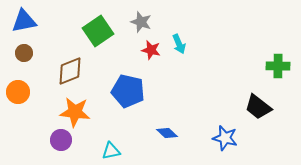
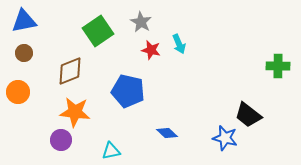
gray star: rotated 10 degrees clockwise
black trapezoid: moved 10 px left, 8 px down
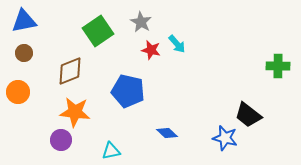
cyan arrow: moved 2 px left; rotated 18 degrees counterclockwise
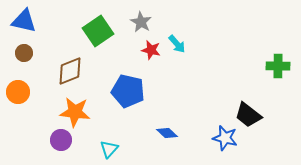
blue triangle: rotated 24 degrees clockwise
cyan triangle: moved 2 px left, 2 px up; rotated 36 degrees counterclockwise
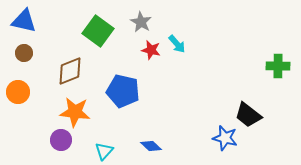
green square: rotated 20 degrees counterclockwise
blue pentagon: moved 5 px left
blue diamond: moved 16 px left, 13 px down
cyan triangle: moved 5 px left, 2 px down
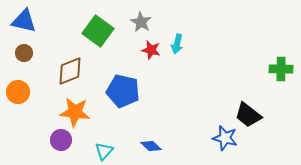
cyan arrow: rotated 54 degrees clockwise
green cross: moved 3 px right, 3 px down
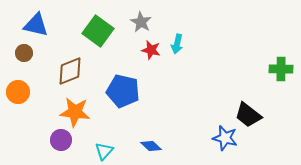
blue triangle: moved 12 px right, 4 px down
